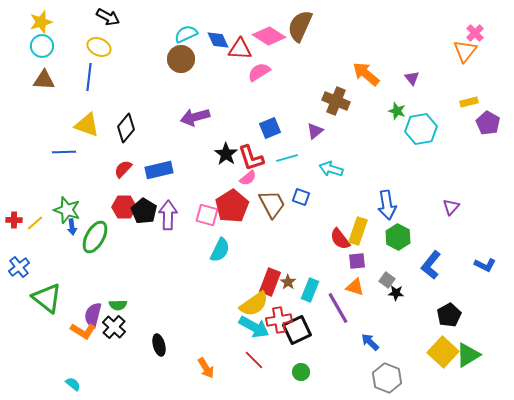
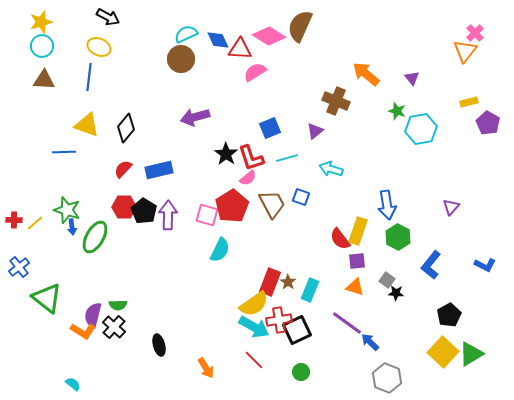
pink semicircle at (259, 72): moved 4 px left
purple line at (338, 308): moved 9 px right, 15 px down; rotated 24 degrees counterclockwise
green triangle at (468, 355): moved 3 px right, 1 px up
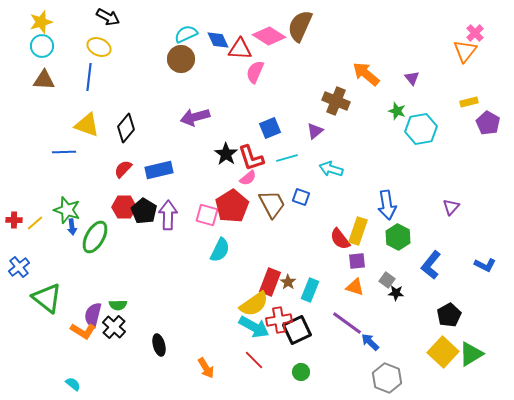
pink semicircle at (255, 72): rotated 35 degrees counterclockwise
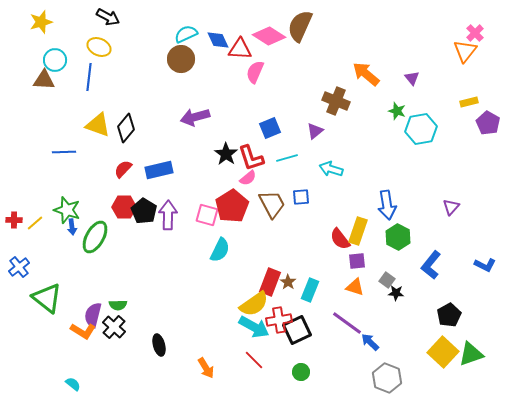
cyan circle at (42, 46): moved 13 px right, 14 px down
yellow triangle at (87, 125): moved 11 px right
blue square at (301, 197): rotated 24 degrees counterclockwise
green triangle at (471, 354): rotated 12 degrees clockwise
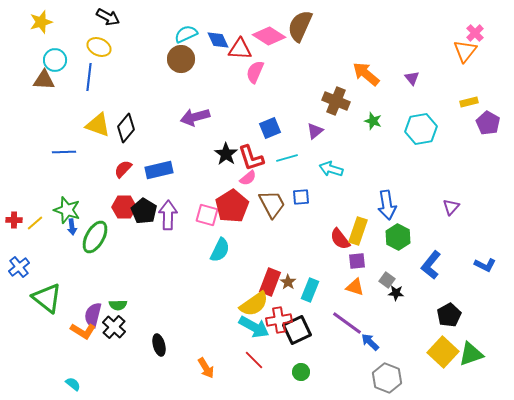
green star at (397, 111): moved 24 px left, 10 px down
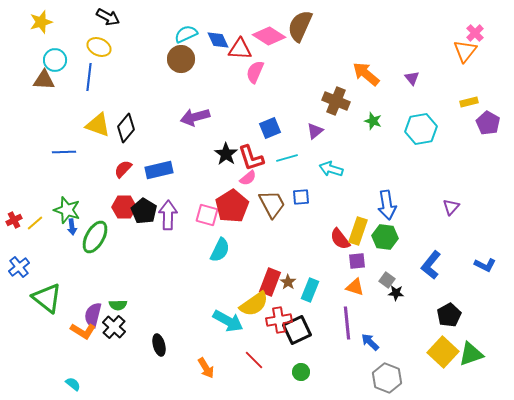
red cross at (14, 220): rotated 28 degrees counterclockwise
green hexagon at (398, 237): moved 13 px left; rotated 20 degrees counterclockwise
purple line at (347, 323): rotated 48 degrees clockwise
cyan arrow at (254, 327): moved 26 px left, 6 px up
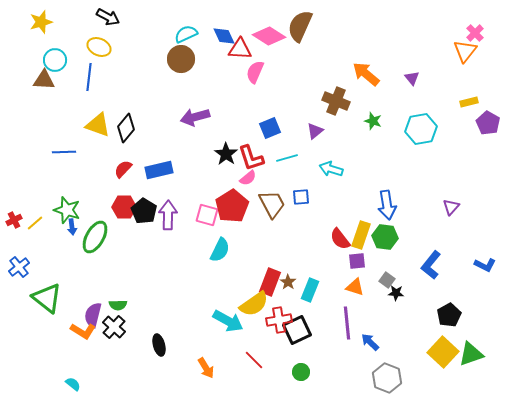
blue diamond at (218, 40): moved 6 px right, 4 px up
yellow rectangle at (358, 231): moved 3 px right, 4 px down
